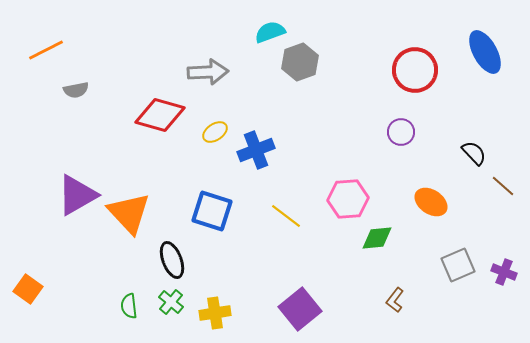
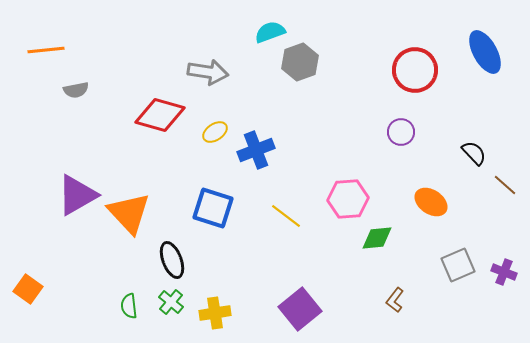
orange line: rotated 21 degrees clockwise
gray arrow: rotated 12 degrees clockwise
brown line: moved 2 px right, 1 px up
blue square: moved 1 px right, 3 px up
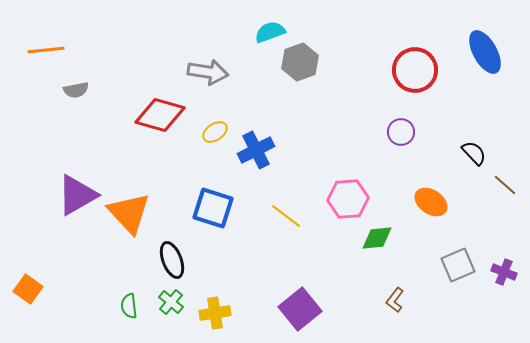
blue cross: rotated 6 degrees counterclockwise
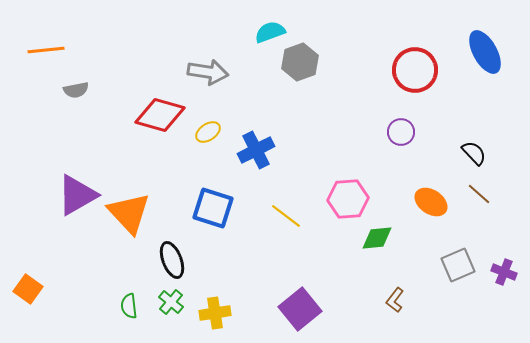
yellow ellipse: moved 7 px left
brown line: moved 26 px left, 9 px down
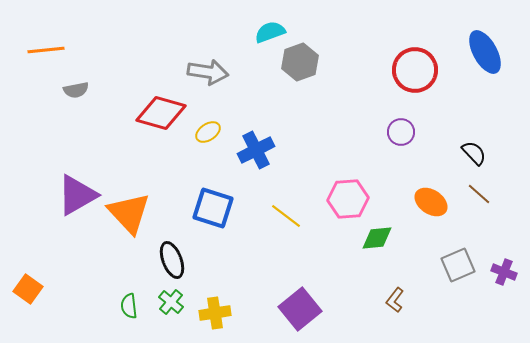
red diamond: moved 1 px right, 2 px up
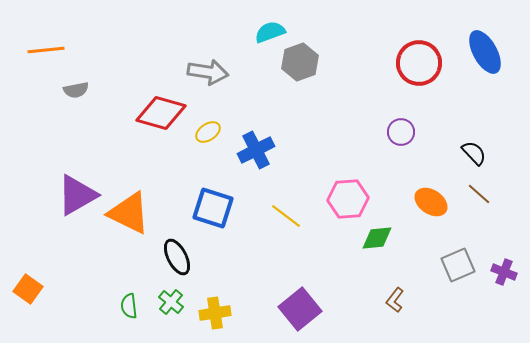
red circle: moved 4 px right, 7 px up
orange triangle: rotated 21 degrees counterclockwise
black ellipse: moved 5 px right, 3 px up; rotated 6 degrees counterclockwise
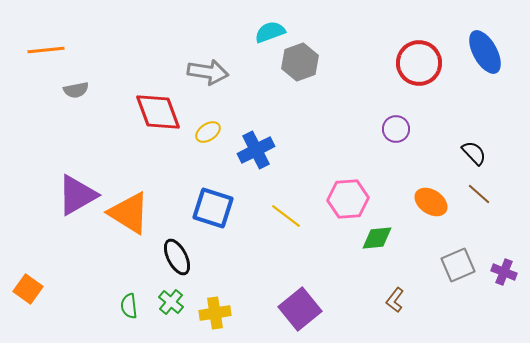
red diamond: moved 3 px left, 1 px up; rotated 54 degrees clockwise
purple circle: moved 5 px left, 3 px up
orange triangle: rotated 6 degrees clockwise
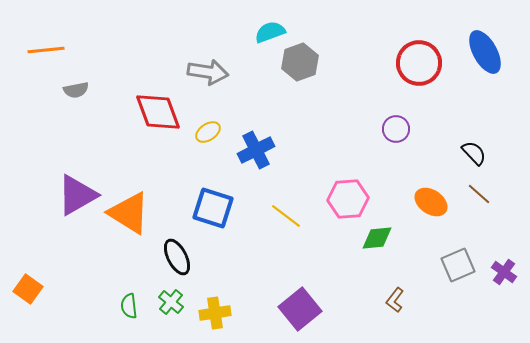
purple cross: rotated 15 degrees clockwise
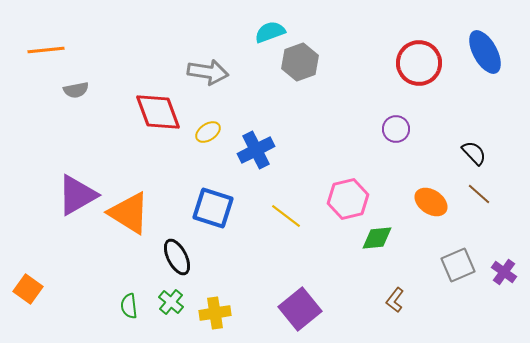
pink hexagon: rotated 9 degrees counterclockwise
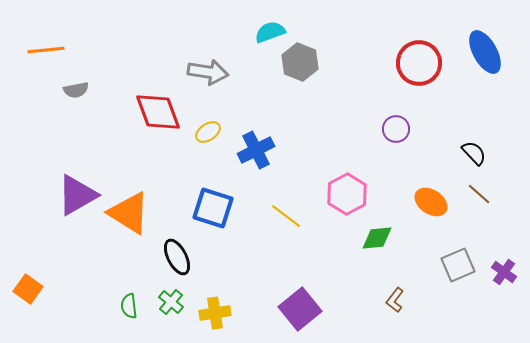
gray hexagon: rotated 18 degrees counterclockwise
pink hexagon: moved 1 px left, 5 px up; rotated 15 degrees counterclockwise
